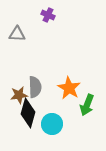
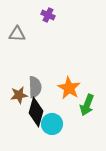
black diamond: moved 8 px right, 1 px up
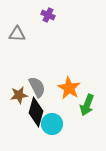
gray semicircle: moved 2 px right; rotated 25 degrees counterclockwise
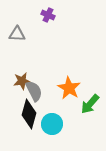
gray semicircle: moved 3 px left, 4 px down
brown star: moved 3 px right, 14 px up
green arrow: moved 3 px right, 1 px up; rotated 20 degrees clockwise
black diamond: moved 7 px left, 2 px down
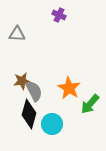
purple cross: moved 11 px right
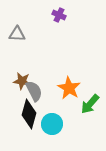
brown star: rotated 18 degrees clockwise
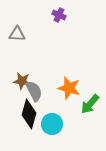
orange star: rotated 15 degrees counterclockwise
